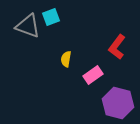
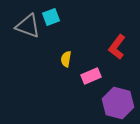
pink rectangle: moved 2 px left, 1 px down; rotated 12 degrees clockwise
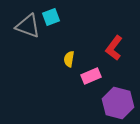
red L-shape: moved 3 px left, 1 px down
yellow semicircle: moved 3 px right
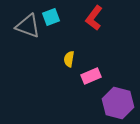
red L-shape: moved 20 px left, 30 px up
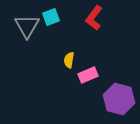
gray triangle: moved 1 px left; rotated 40 degrees clockwise
yellow semicircle: moved 1 px down
pink rectangle: moved 3 px left, 1 px up
purple hexagon: moved 1 px right, 4 px up
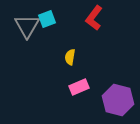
cyan square: moved 4 px left, 2 px down
yellow semicircle: moved 1 px right, 3 px up
pink rectangle: moved 9 px left, 12 px down
purple hexagon: moved 1 px left, 1 px down
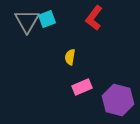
gray triangle: moved 5 px up
pink rectangle: moved 3 px right
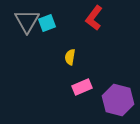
cyan square: moved 4 px down
